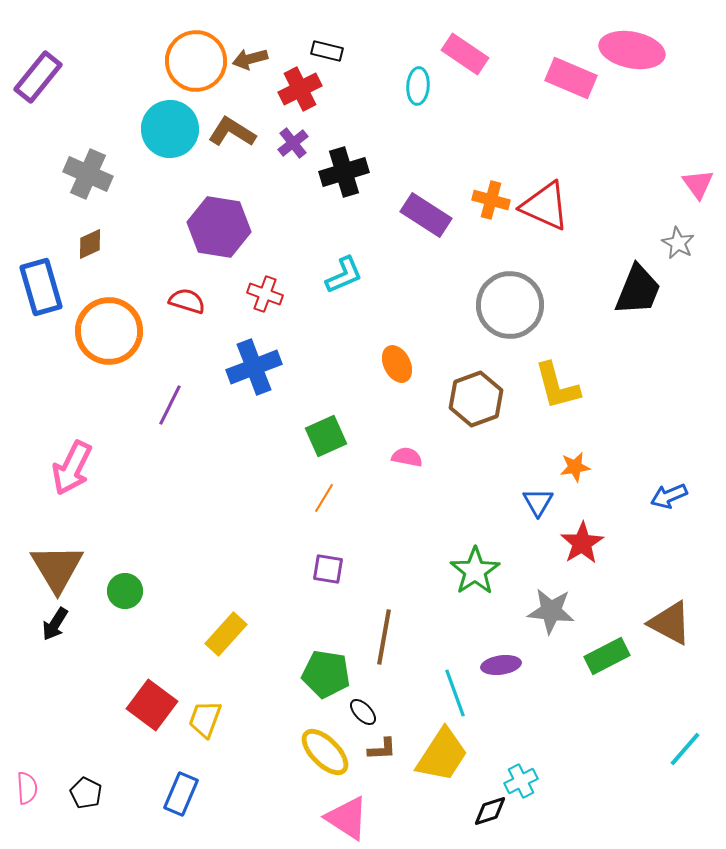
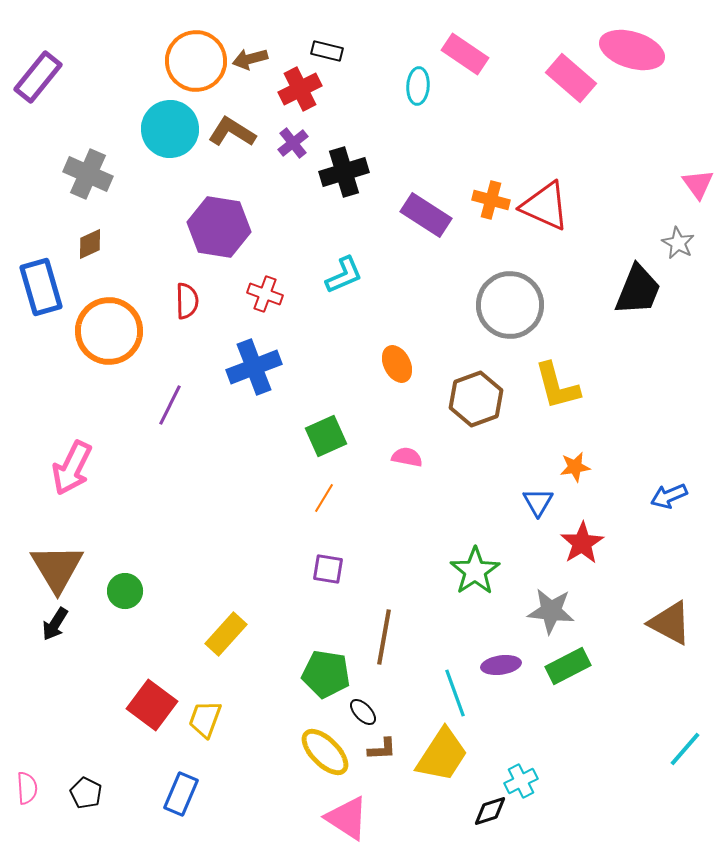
pink ellipse at (632, 50): rotated 6 degrees clockwise
pink rectangle at (571, 78): rotated 18 degrees clockwise
red semicircle at (187, 301): rotated 72 degrees clockwise
green rectangle at (607, 656): moved 39 px left, 10 px down
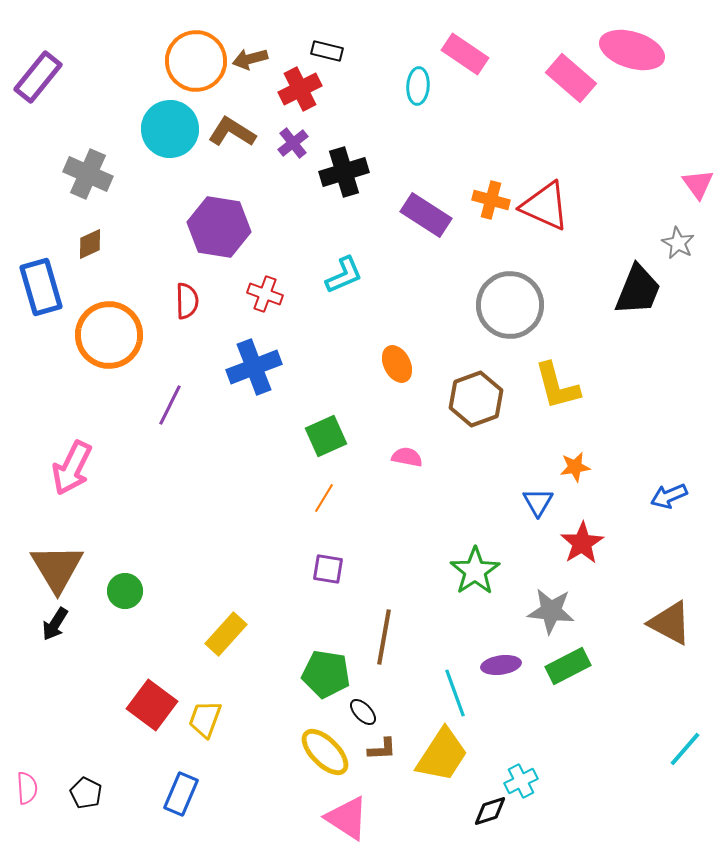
orange circle at (109, 331): moved 4 px down
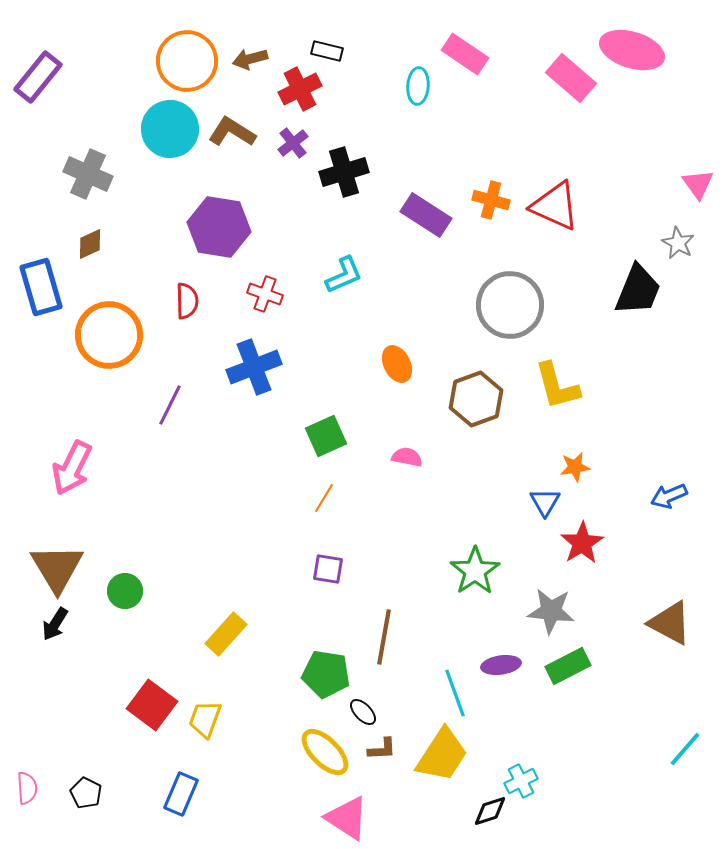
orange circle at (196, 61): moved 9 px left
red triangle at (545, 206): moved 10 px right
blue triangle at (538, 502): moved 7 px right
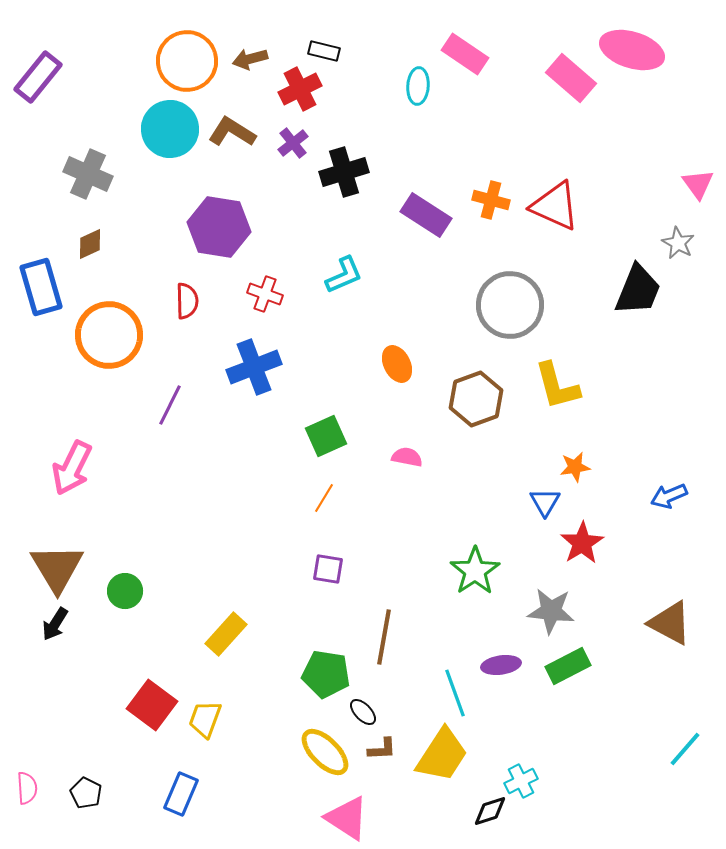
black rectangle at (327, 51): moved 3 px left
